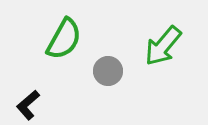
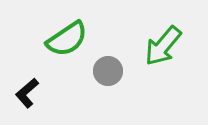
green semicircle: moved 3 px right; rotated 27 degrees clockwise
black L-shape: moved 1 px left, 12 px up
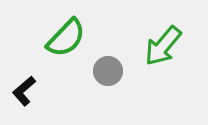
green semicircle: moved 1 px left, 1 px up; rotated 12 degrees counterclockwise
black L-shape: moved 3 px left, 2 px up
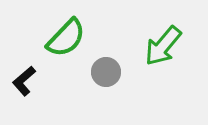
gray circle: moved 2 px left, 1 px down
black L-shape: moved 10 px up
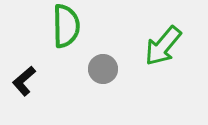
green semicircle: moved 12 px up; rotated 45 degrees counterclockwise
gray circle: moved 3 px left, 3 px up
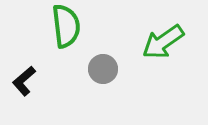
green semicircle: rotated 6 degrees counterclockwise
green arrow: moved 4 px up; rotated 15 degrees clockwise
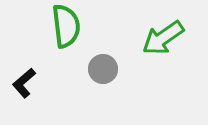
green arrow: moved 4 px up
black L-shape: moved 2 px down
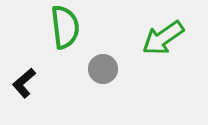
green semicircle: moved 1 px left, 1 px down
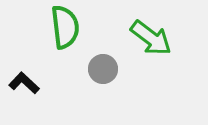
green arrow: moved 12 px left; rotated 108 degrees counterclockwise
black L-shape: rotated 84 degrees clockwise
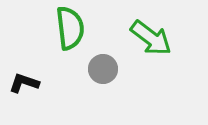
green semicircle: moved 5 px right, 1 px down
black L-shape: rotated 24 degrees counterclockwise
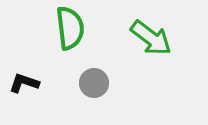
gray circle: moved 9 px left, 14 px down
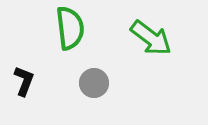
black L-shape: moved 2 px up; rotated 92 degrees clockwise
